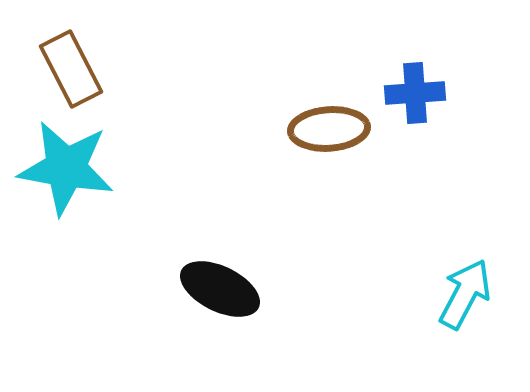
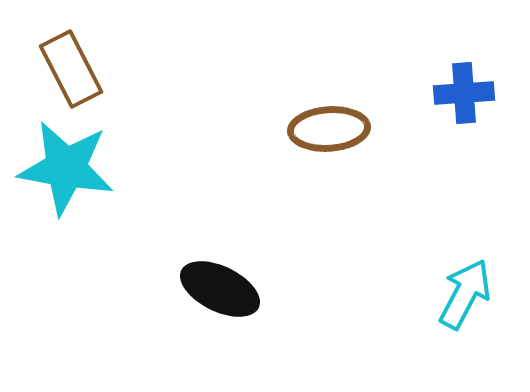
blue cross: moved 49 px right
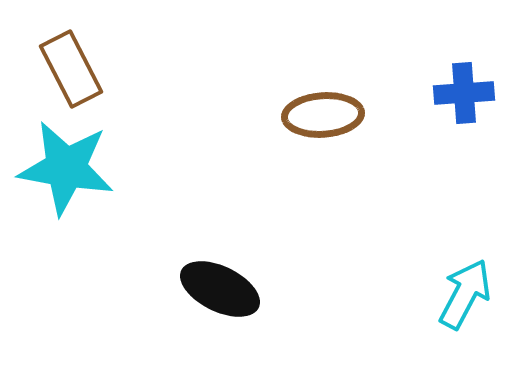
brown ellipse: moved 6 px left, 14 px up
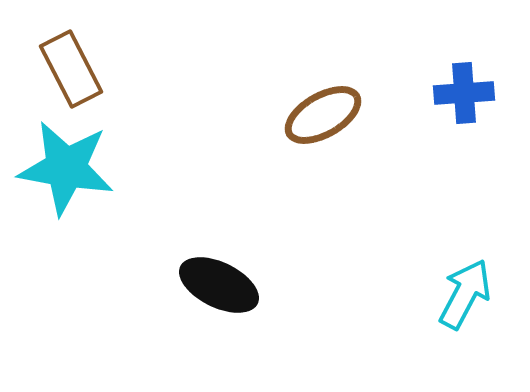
brown ellipse: rotated 26 degrees counterclockwise
black ellipse: moved 1 px left, 4 px up
